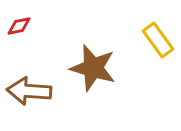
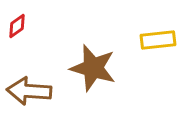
red diamond: moved 2 px left; rotated 25 degrees counterclockwise
yellow rectangle: rotated 60 degrees counterclockwise
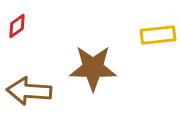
yellow rectangle: moved 5 px up
brown star: rotated 15 degrees counterclockwise
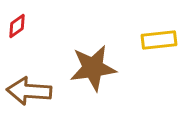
yellow rectangle: moved 1 px right, 5 px down
brown star: rotated 9 degrees counterclockwise
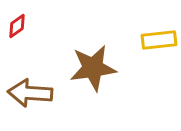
brown arrow: moved 1 px right, 2 px down
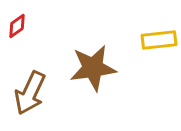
brown arrow: rotated 69 degrees counterclockwise
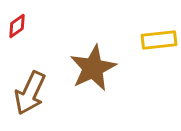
brown star: rotated 18 degrees counterclockwise
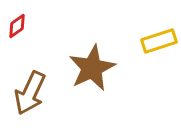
yellow rectangle: moved 1 px down; rotated 12 degrees counterclockwise
brown star: moved 1 px left
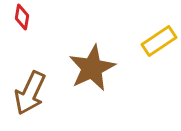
red diamond: moved 5 px right, 9 px up; rotated 45 degrees counterclockwise
yellow rectangle: rotated 16 degrees counterclockwise
